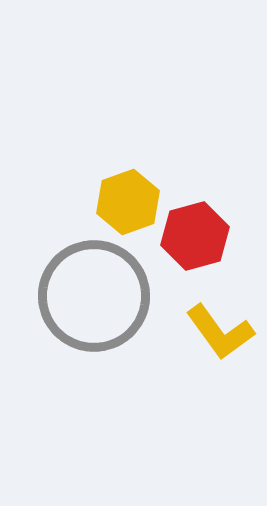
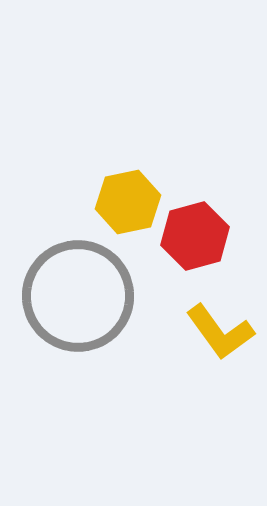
yellow hexagon: rotated 8 degrees clockwise
gray circle: moved 16 px left
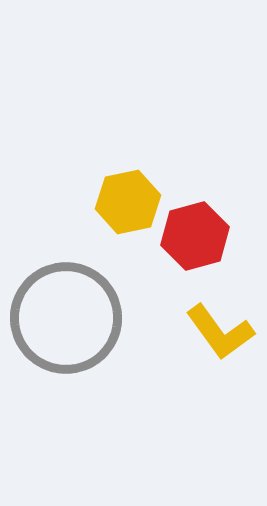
gray circle: moved 12 px left, 22 px down
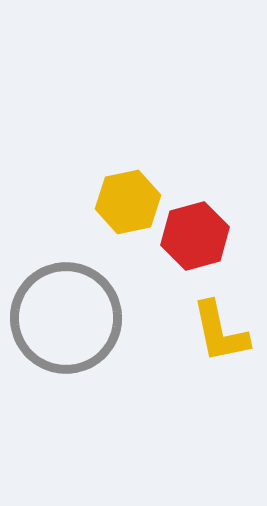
yellow L-shape: rotated 24 degrees clockwise
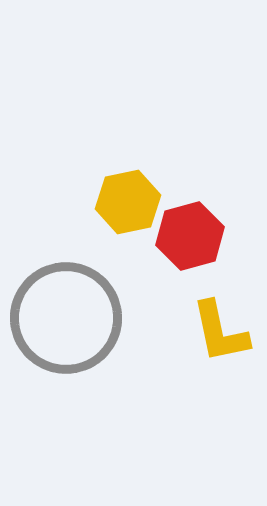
red hexagon: moved 5 px left
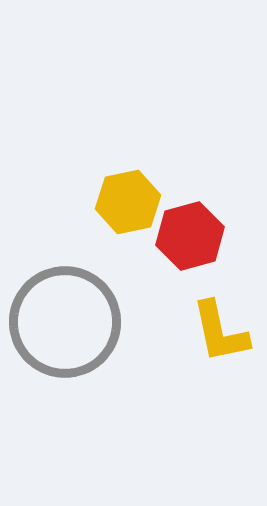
gray circle: moved 1 px left, 4 px down
